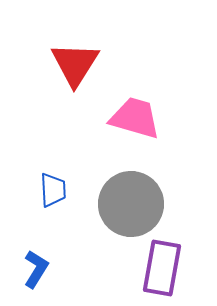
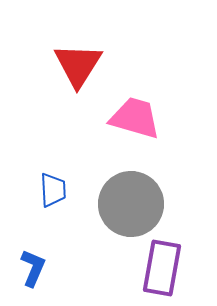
red triangle: moved 3 px right, 1 px down
blue L-shape: moved 3 px left, 1 px up; rotated 9 degrees counterclockwise
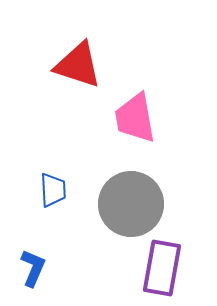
red triangle: rotated 44 degrees counterclockwise
pink trapezoid: rotated 116 degrees counterclockwise
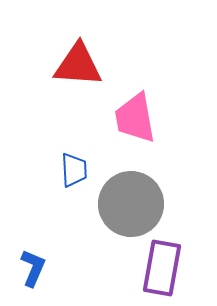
red triangle: rotated 14 degrees counterclockwise
blue trapezoid: moved 21 px right, 20 px up
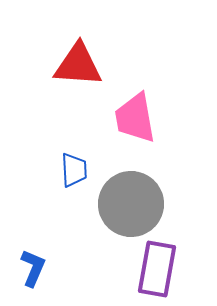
purple rectangle: moved 5 px left, 1 px down
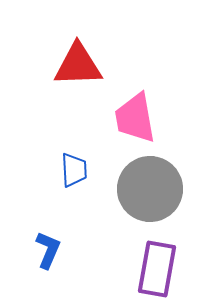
red triangle: rotated 6 degrees counterclockwise
gray circle: moved 19 px right, 15 px up
blue L-shape: moved 15 px right, 18 px up
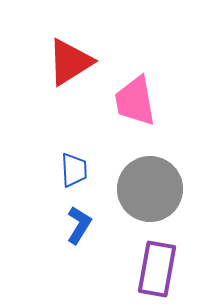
red triangle: moved 8 px left, 3 px up; rotated 30 degrees counterclockwise
pink trapezoid: moved 17 px up
blue L-shape: moved 31 px right, 25 px up; rotated 9 degrees clockwise
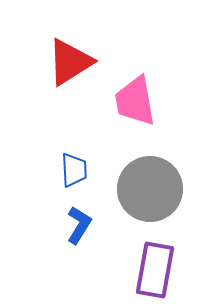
purple rectangle: moved 2 px left, 1 px down
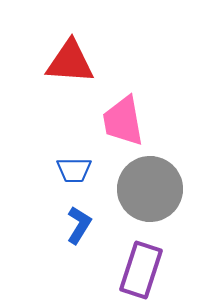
red triangle: rotated 36 degrees clockwise
pink trapezoid: moved 12 px left, 20 px down
blue trapezoid: rotated 93 degrees clockwise
purple rectangle: moved 14 px left; rotated 8 degrees clockwise
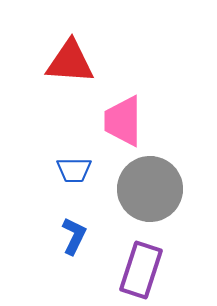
pink trapezoid: rotated 10 degrees clockwise
blue L-shape: moved 5 px left, 11 px down; rotated 6 degrees counterclockwise
